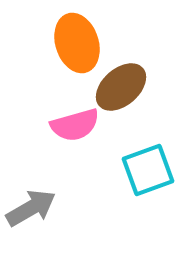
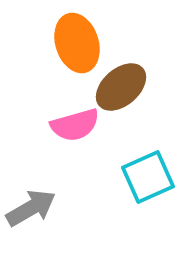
cyan square: moved 7 px down; rotated 4 degrees counterclockwise
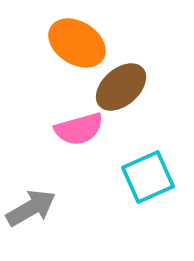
orange ellipse: rotated 40 degrees counterclockwise
pink semicircle: moved 4 px right, 4 px down
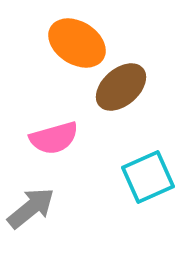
pink semicircle: moved 25 px left, 9 px down
gray arrow: rotated 9 degrees counterclockwise
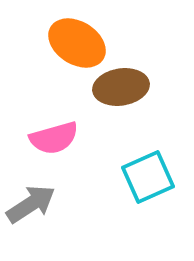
brown ellipse: rotated 32 degrees clockwise
gray arrow: moved 4 px up; rotated 6 degrees clockwise
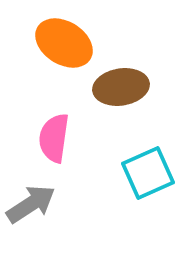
orange ellipse: moved 13 px left
pink semicircle: rotated 114 degrees clockwise
cyan square: moved 4 px up
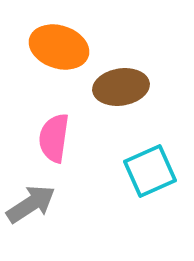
orange ellipse: moved 5 px left, 4 px down; rotated 14 degrees counterclockwise
cyan square: moved 2 px right, 2 px up
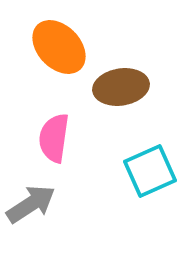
orange ellipse: rotated 28 degrees clockwise
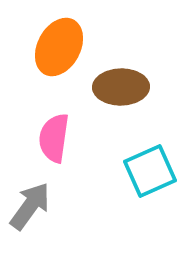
orange ellipse: rotated 72 degrees clockwise
brown ellipse: rotated 8 degrees clockwise
gray arrow: moved 1 px left, 2 px down; rotated 21 degrees counterclockwise
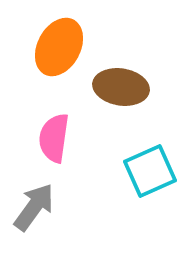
brown ellipse: rotated 10 degrees clockwise
gray arrow: moved 4 px right, 1 px down
